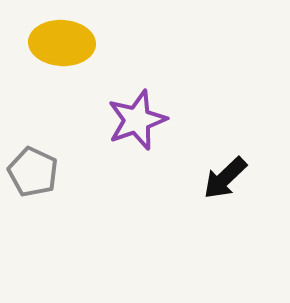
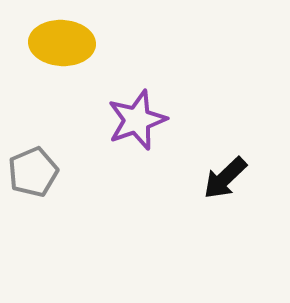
gray pentagon: rotated 24 degrees clockwise
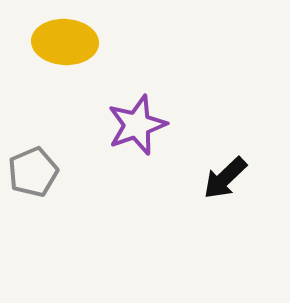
yellow ellipse: moved 3 px right, 1 px up
purple star: moved 5 px down
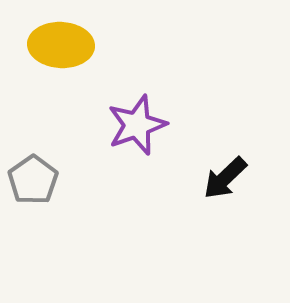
yellow ellipse: moved 4 px left, 3 px down
gray pentagon: moved 8 px down; rotated 12 degrees counterclockwise
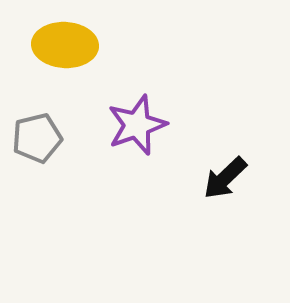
yellow ellipse: moved 4 px right
gray pentagon: moved 4 px right, 42 px up; rotated 21 degrees clockwise
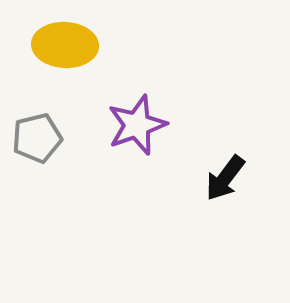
black arrow: rotated 9 degrees counterclockwise
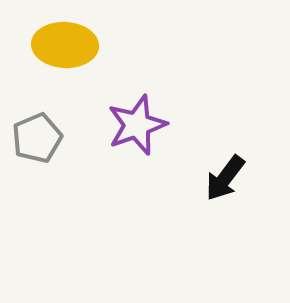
gray pentagon: rotated 9 degrees counterclockwise
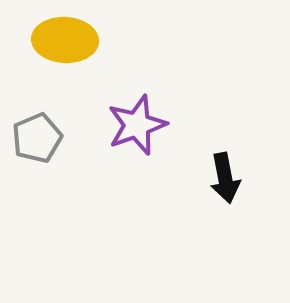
yellow ellipse: moved 5 px up
black arrow: rotated 48 degrees counterclockwise
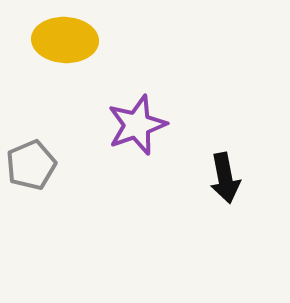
gray pentagon: moved 6 px left, 27 px down
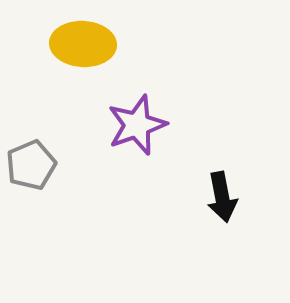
yellow ellipse: moved 18 px right, 4 px down
black arrow: moved 3 px left, 19 px down
